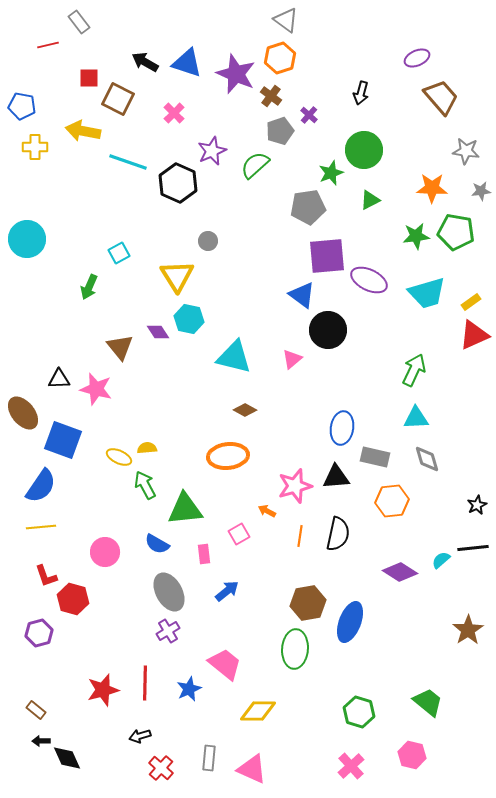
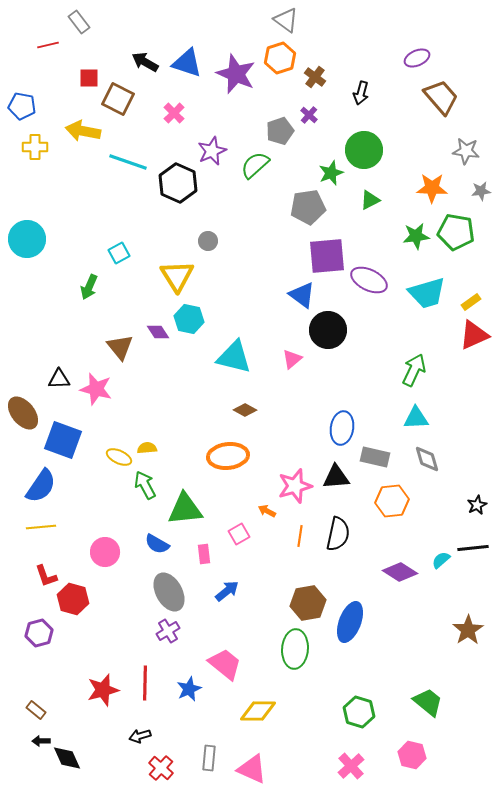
brown cross at (271, 96): moved 44 px right, 19 px up
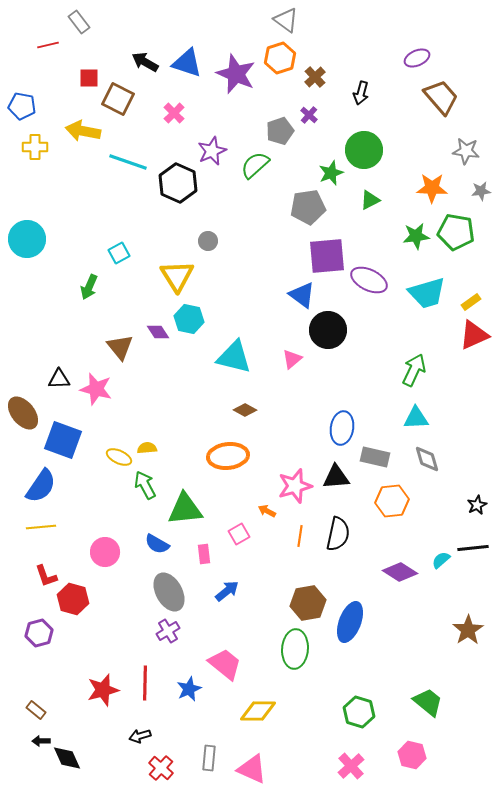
brown cross at (315, 77): rotated 10 degrees clockwise
